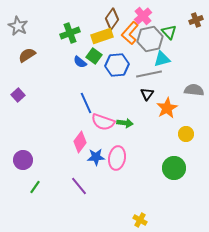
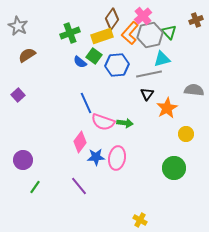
gray hexagon: moved 4 px up
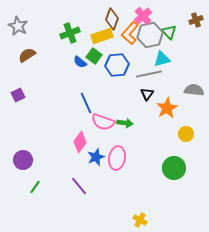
brown diamond: rotated 15 degrees counterclockwise
purple square: rotated 16 degrees clockwise
blue star: rotated 18 degrees counterclockwise
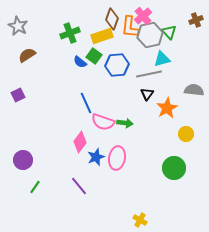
orange L-shape: moved 6 px up; rotated 35 degrees counterclockwise
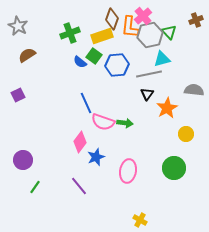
pink ellipse: moved 11 px right, 13 px down
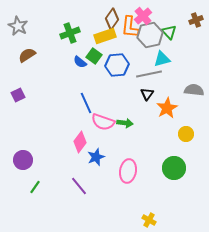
brown diamond: rotated 15 degrees clockwise
yellow rectangle: moved 3 px right
yellow cross: moved 9 px right
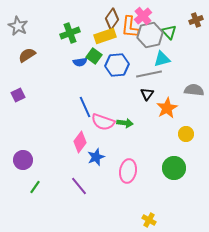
blue semicircle: rotated 48 degrees counterclockwise
blue line: moved 1 px left, 4 px down
